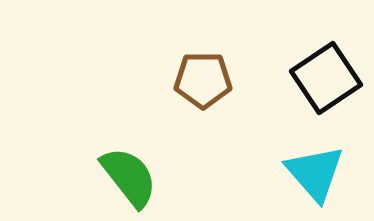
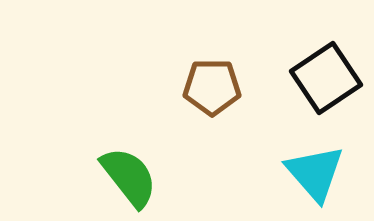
brown pentagon: moved 9 px right, 7 px down
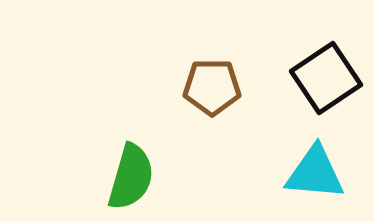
cyan triangle: rotated 44 degrees counterclockwise
green semicircle: moved 2 px right; rotated 54 degrees clockwise
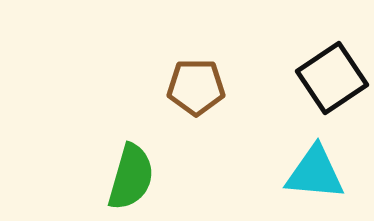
black square: moved 6 px right
brown pentagon: moved 16 px left
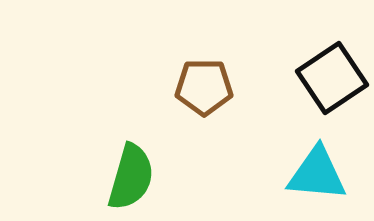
brown pentagon: moved 8 px right
cyan triangle: moved 2 px right, 1 px down
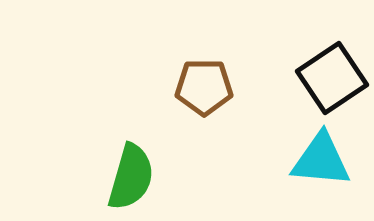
cyan triangle: moved 4 px right, 14 px up
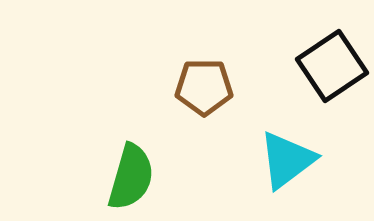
black square: moved 12 px up
cyan triangle: moved 34 px left; rotated 42 degrees counterclockwise
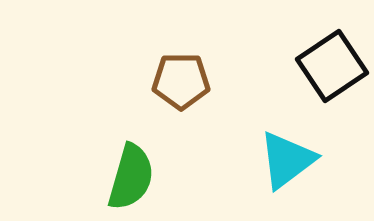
brown pentagon: moved 23 px left, 6 px up
